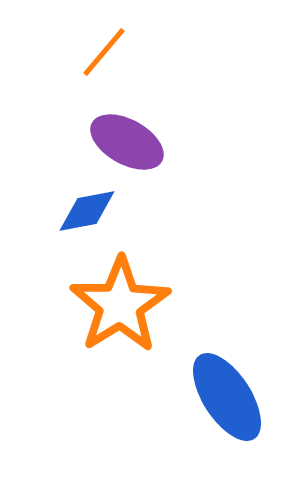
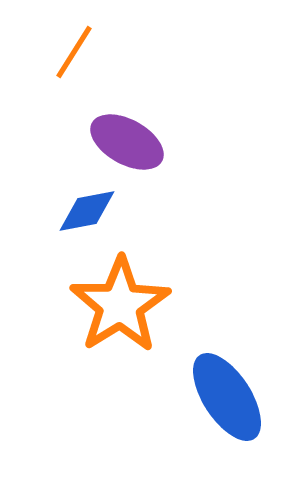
orange line: moved 30 px left; rotated 8 degrees counterclockwise
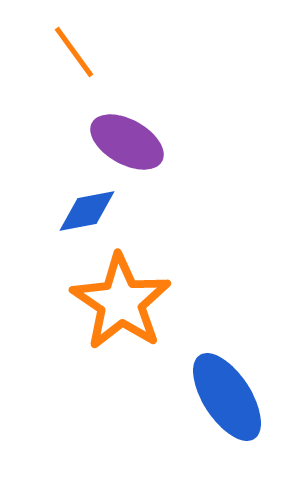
orange line: rotated 68 degrees counterclockwise
orange star: moved 1 px right, 3 px up; rotated 6 degrees counterclockwise
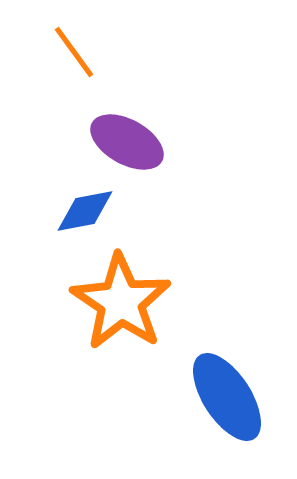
blue diamond: moved 2 px left
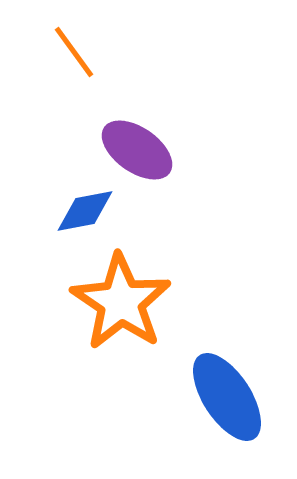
purple ellipse: moved 10 px right, 8 px down; rotated 6 degrees clockwise
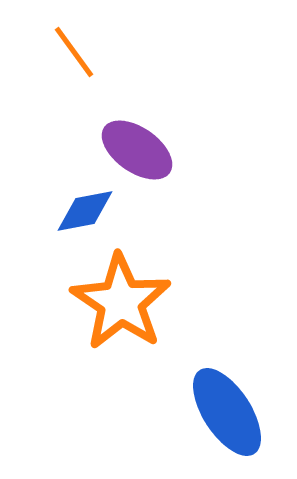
blue ellipse: moved 15 px down
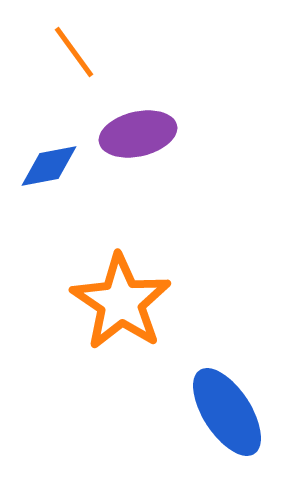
purple ellipse: moved 1 px right, 16 px up; rotated 48 degrees counterclockwise
blue diamond: moved 36 px left, 45 px up
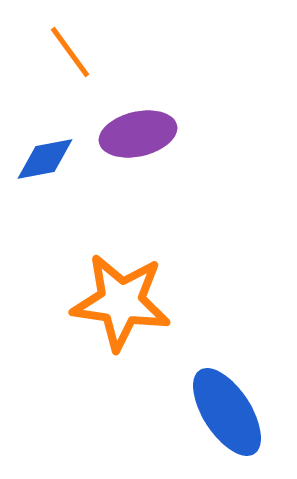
orange line: moved 4 px left
blue diamond: moved 4 px left, 7 px up
orange star: rotated 26 degrees counterclockwise
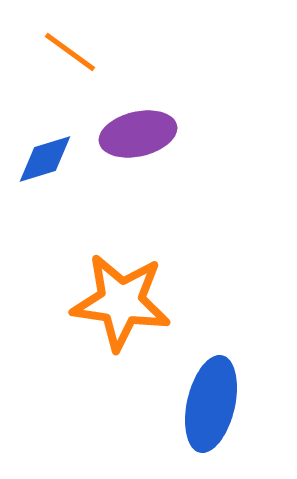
orange line: rotated 18 degrees counterclockwise
blue diamond: rotated 6 degrees counterclockwise
blue ellipse: moved 16 px left, 8 px up; rotated 46 degrees clockwise
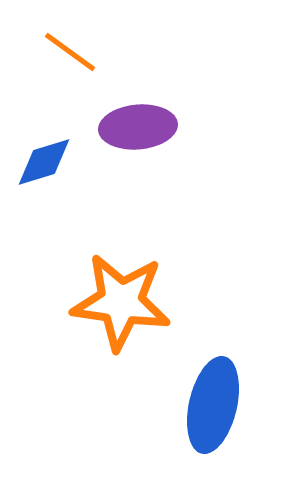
purple ellipse: moved 7 px up; rotated 8 degrees clockwise
blue diamond: moved 1 px left, 3 px down
blue ellipse: moved 2 px right, 1 px down
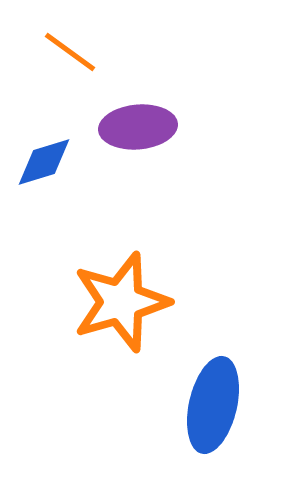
orange star: rotated 24 degrees counterclockwise
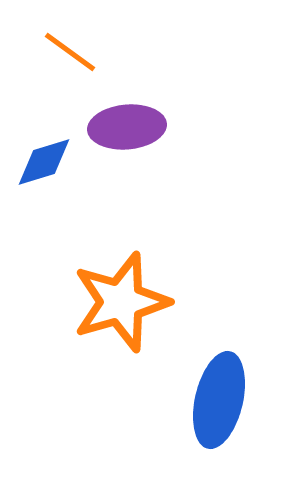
purple ellipse: moved 11 px left
blue ellipse: moved 6 px right, 5 px up
